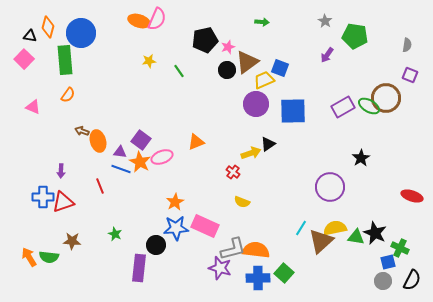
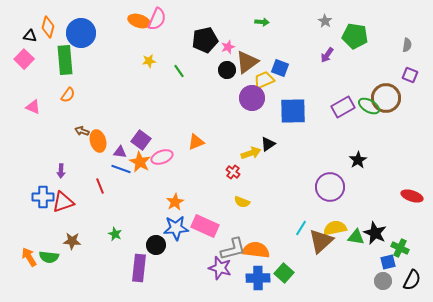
purple circle at (256, 104): moved 4 px left, 6 px up
black star at (361, 158): moved 3 px left, 2 px down
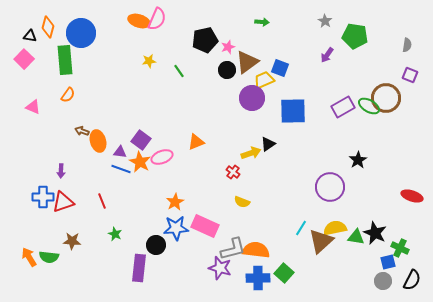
red line at (100, 186): moved 2 px right, 15 px down
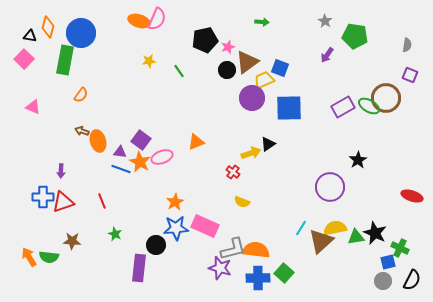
green rectangle at (65, 60): rotated 16 degrees clockwise
orange semicircle at (68, 95): moved 13 px right
blue square at (293, 111): moved 4 px left, 3 px up
green triangle at (356, 237): rotated 18 degrees counterclockwise
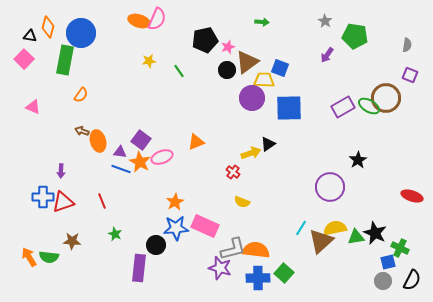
yellow trapezoid at (264, 80): rotated 25 degrees clockwise
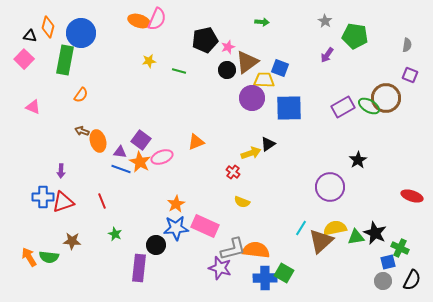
green line at (179, 71): rotated 40 degrees counterclockwise
orange star at (175, 202): moved 1 px right, 2 px down
green square at (284, 273): rotated 12 degrees counterclockwise
blue cross at (258, 278): moved 7 px right
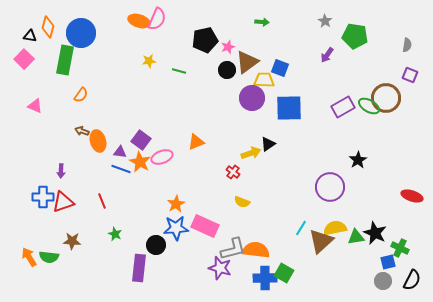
pink triangle at (33, 107): moved 2 px right, 1 px up
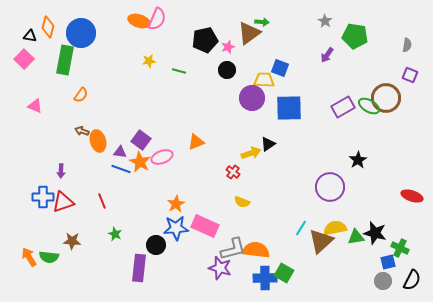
brown triangle at (247, 62): moved 2 px right, 29 px up
black star at (375, 233): rotated 10 degrees counterclockwise
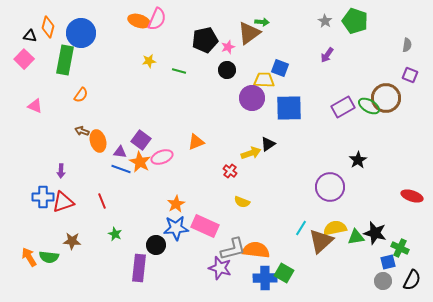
green pentagon at (355, 36): moved 15 px up; rotated 10 degrees clockwise
red cross at (233, 172): moved 3 px left, 1 px up
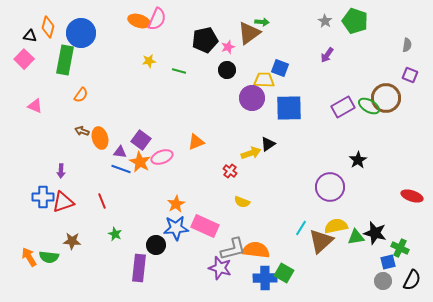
orange ellipse at (98, 141): moved 2 px right, 3 px up
yellow semicircle at (335, 228): moved 1 px right, 2 px up
